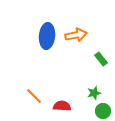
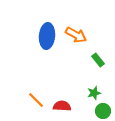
orange arrow: rotated 40 degrees clockwise
green rectangle: moved 3 px left, 1 px down
orange line: moved 2 px right, 4 px down
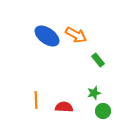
blue ellipse: rotated 60 degrees counterclockwise
orange line: rotated 42 degrees clockwise
red semicircle: moved 2 px right, 1 px down
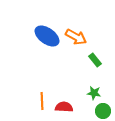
orange arrow: moved 2 px down
green rectangle: moved 3 px left
green star: rotated 24 degrees clockwise
orange line: moved 6 px right, 1 px down
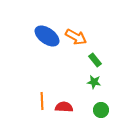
green star: moved 11 px up
green circle: moved 2 px left, 1 px up
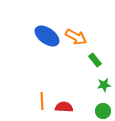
green star: moved 10 px right, 3 px down; rotated 16 degrees counterclockwise
green circle: moved 2 px right, 1 px down
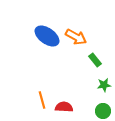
orange line: moved 1 px up; rotated 12 degrees counterclockwise
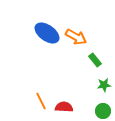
blue ellipse: moved 3 px up
orange line: moved 1 px left, 1 px down; rotated 12 degrees counterclockwise
